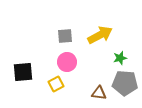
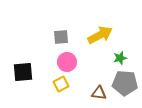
gray square: moved 4 px left, 1 px down
yellow square: moved 5 px right
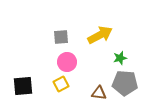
black square: moved 14 px down
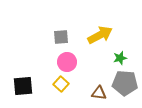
yellow square: rotated 21 degrees counterclockwise
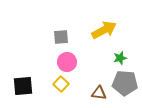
yellow arrow: moved 4 px right, 5 px up
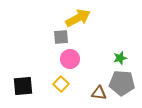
yellow arrow: moved 26 px left, 12 px up
pink circle: moved 3 px right, 3 px up
gray pentagon: moved 3 px left
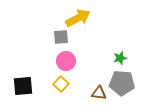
pink circle: moved 4 px left, 2 px down
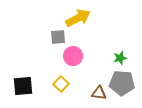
gray square: moved 3 px left
pink circle: moved 7 px right, 5 px up
